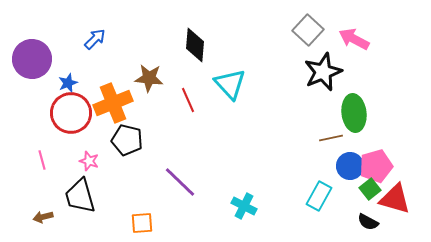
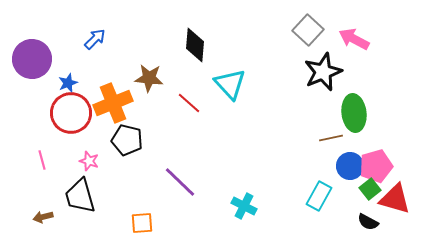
red line: moved 1 px right, 3 px down; rotated 25 degrees counterclockwise
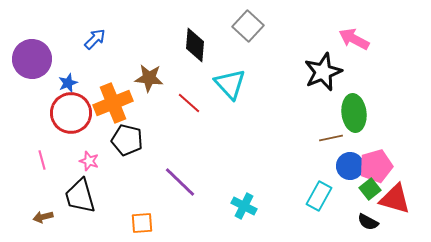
gray square: moved 60 px left, 4 px up
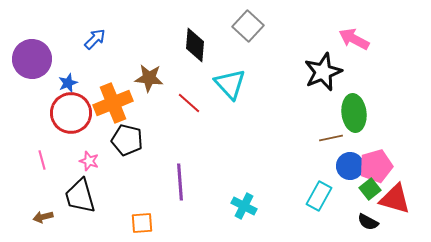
purple line: rotated 42 degrees clockwise
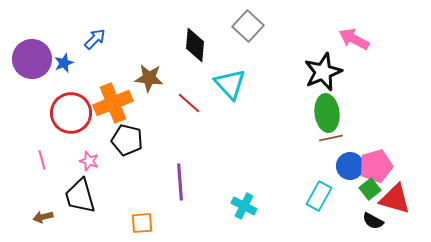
blue star: moved 4 px left, 20 px up
green ellipse: moved 27 px left
black semicircle: moved 5 px right, 1 px up
